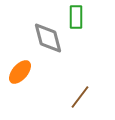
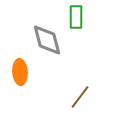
gray diamond: moved 1 px left, 2 px down
orange ellipse: rotated 45 degrees counterclockwise
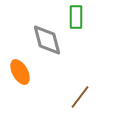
orange ellipse: rotated 25 degrees counterclockwise
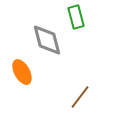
green rectangle: rotated 15 degrees counterclockwise
orange ellipse: moved 2 px right
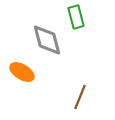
orange ellipse: rotated 30 degrees counterclockwise
brown line: rotated 15 degrees counterclockwise
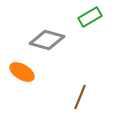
green rectangle: moved 14 px right; rotated 75 degrees clockwise
gray diamond: rotated 60 degrees counterclockwise
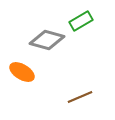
green rectangle: moved 9 px left, 4 px down
brown line: rotated 45 degrees clockwise
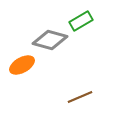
gray diamond: moved 3 px right
orange ellipse: moved 7 px up; rotated 60 degrees counterclockwise
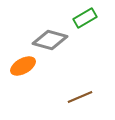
green rectangle: moved 4 px right, 3 px up
orange ellipse: moved 1 px right, 1 px down
